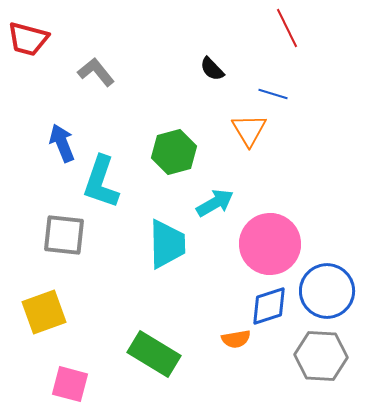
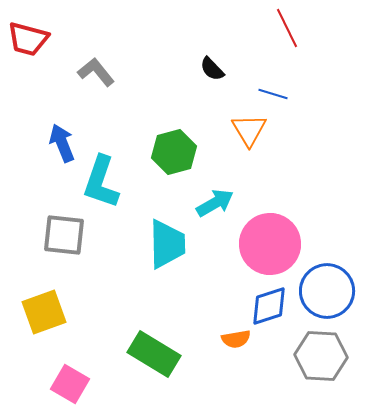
pink square: rotated 15 degrees clockwise
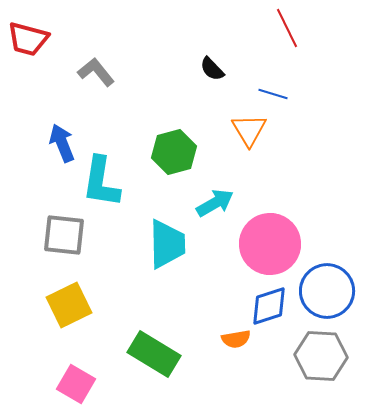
cyan L-shape: rotated 10 degrees counterclockwise
yellow square: moved 25 px right, 7 px up; rotated 6 degrees counterclockwise
pink square: moved 6 px right
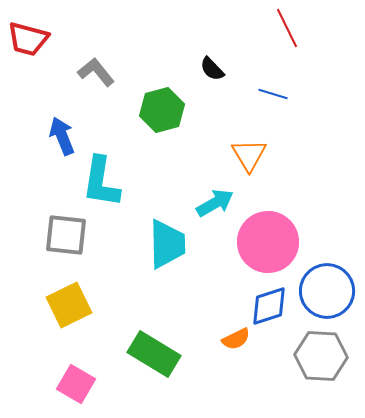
orange triangle: moved 25 px down
blue arrow: moved 7 px up
green hexagon: moved 12 px left, 42 px up
gray square: moved 2 px right
pink circle: moved 2 px left, 2 px up
orange semicircle: rotated 16 degrees counterclockwise
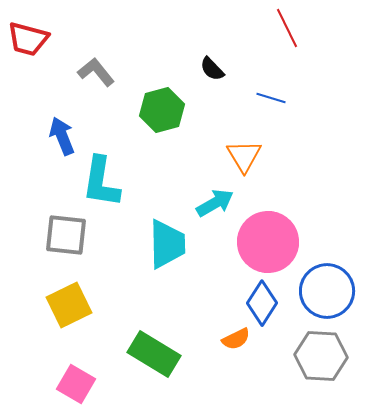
blue line: moved 2 px left, 4 px down
orange triangle: moved 5 px left, 1 px down
blue diamond: moved 7 px left, 3 px up; rotated 39 degrees counterclockwise
